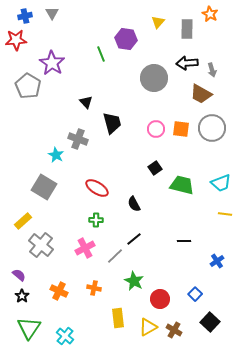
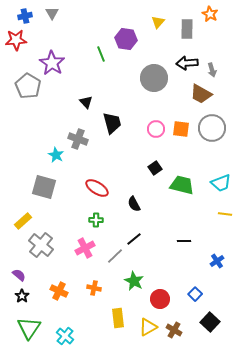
gray square at (44, 187): rotated 15 degrees counterclockwise
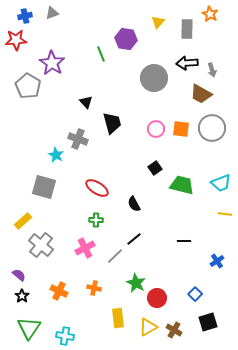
gray triangle at (52, 13): rotated 40 degrees clockwise
green star at (134, 281): moved 2 px right, 2 px down
red circle at (160, 299): moved 3 px left, 1 px up
black square at (210, 322): moved 2 px left; rotated 30 degrees clockwise
cyan cross at (65, 336): rotated 30 degrees counterclockwise
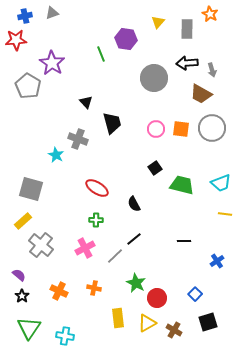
gray square at (44, 187): moved 13 px left, 2 px down
yellow triangle at (148, 327): moved 1 px left, 4 px up
